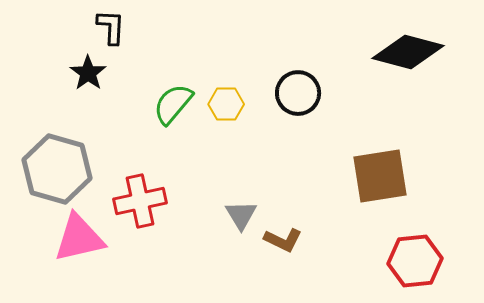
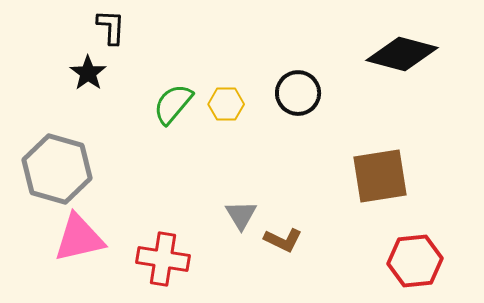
black diamond: moved 6 px left, 2 px down
red cross: moved 23 px right, 58 px down; rotated 21 degrees clockwise
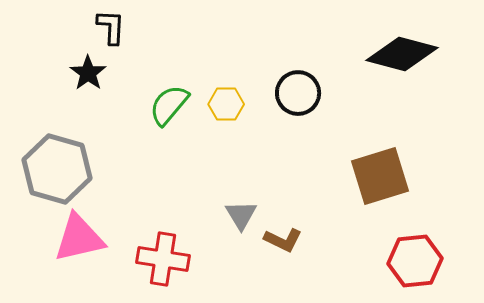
green semicircle: moved 4 px left, 1 px down
brown square: rotated 8 degrees counterclockwise
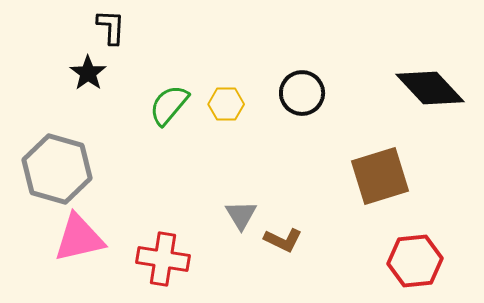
black diamond: moved 28 px right, 34 px down; rotated 32 degrees clockwise
black circle: moved 4 px right
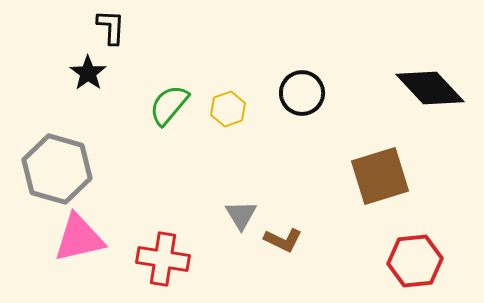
yellow hexagon: moved 2 px right, 5 px down; rotated 20 degrees counterclockwise
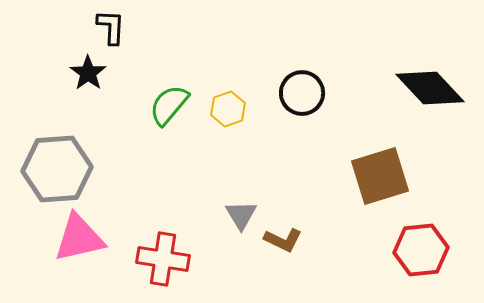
gray hexagon: rotated 20 degrees counterclockwise
red hexagon: moved 6 px right, 11 px up
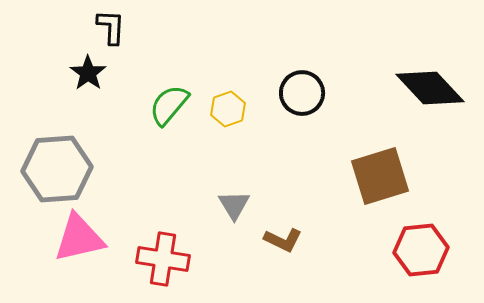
gray triangle: moved 7 px left, 10 px up
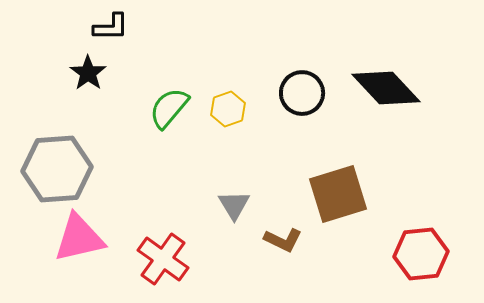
black L-shape: rotated 87 degrees clockwise
black diamond: moved 44 px left
green semicircle: moved 3 px down
brown square: moved 42 px left, 18 px down
red hexagon: moved 4 px down
red cross: rotated 27 degrees clockwise
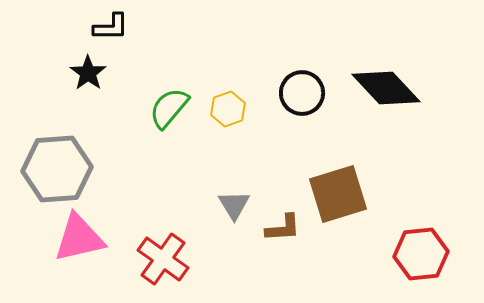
brown L-shape: moved 12 px up; rotated 30 degrees counterclockwise
